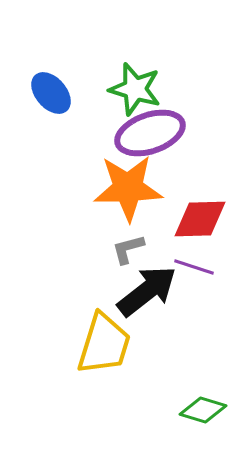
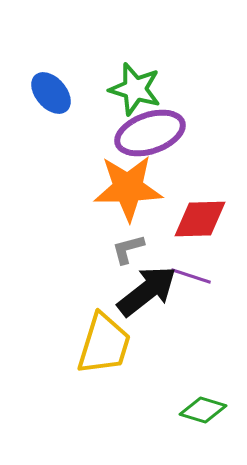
purple line: moved 3 px left, 9 px down
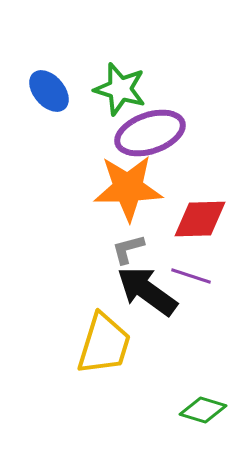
green star: moved 15 px left
blue ellipse: moved 2 px left, 2 px up
black arrow: rotated 106 degrees counterclockwise
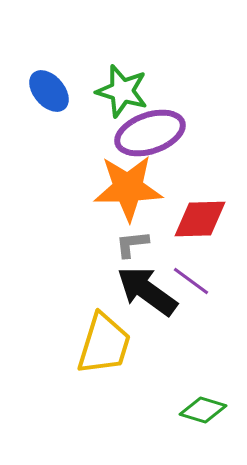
green star: moved 2 px right, 2 px down
gray L-shape: moved 4 px right, 5 px up; rotated 9 degrees clockwise
purple line: moved 5 px down; rotated 18 degrees clockwise
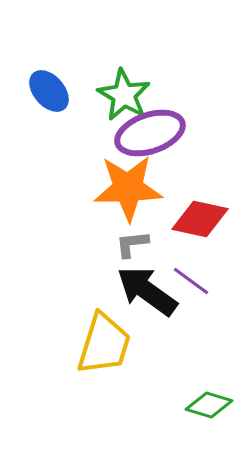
green star: moved 2 px right, 4 px down; rotated 14 degrees clockwise
red diamond: rotated 14 degrees clockwise
green diamond: moved 6 px right, 5 px up
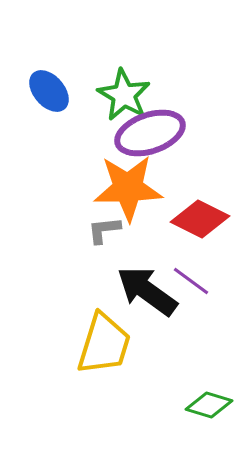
red diamond: rotated 14 degrees clockwise
gray L-shape: moved 28 px left, 14 px up
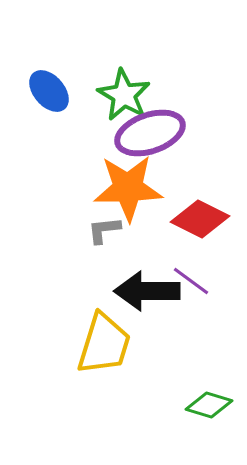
black arrow: rotated 36 degrees counterclockwise
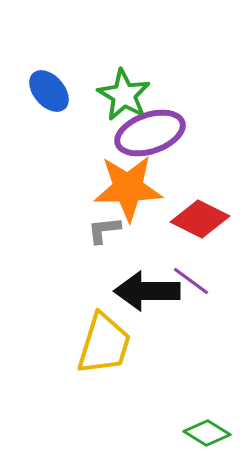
green diamond: moved 2 px left, 28 px down; rotated 15 degrees clockwise
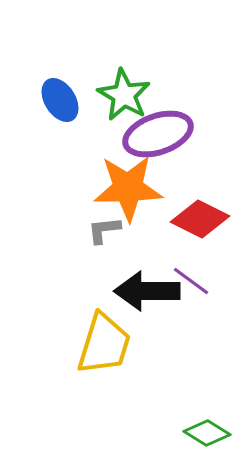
blue ellipse: moved 11 px right, 9 px down; rotated 9 degrees clockwise
purple ellipse: moved 8 px right, 1 px down
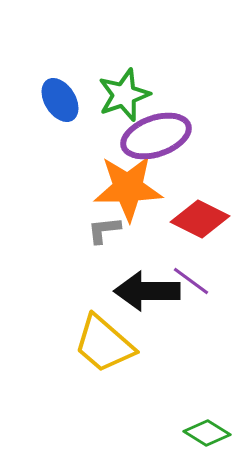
green star: rotated 22 degrees clockwise
purple ellipse: moved 2 px left, 2 px down
yellow trapezoid: rotated 114 degrees clockwise
